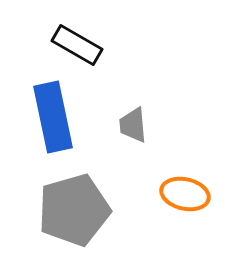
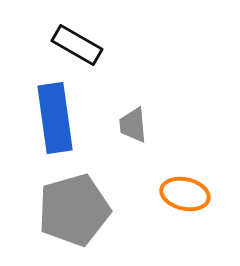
blue rectangle: moved 2 px right, 1 px down; rotated 4 degrees clockwise
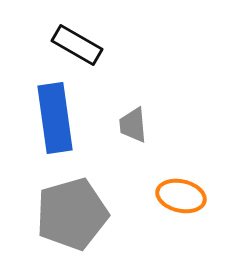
orange ellipse: moved 4 px left, 2 px down
gray pentagon: moved 2 px left, 4 px down
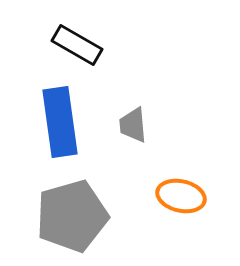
blue rectangle: moved 5 px right, 4 px down
gray pentagon: moved 2 px down
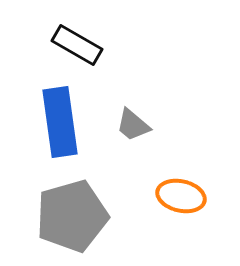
gray trapezoid: rotated 45 degrees counterclockwise
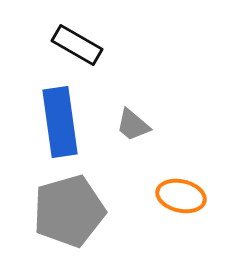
gray pentagon: moved 3 px left, 5 px up
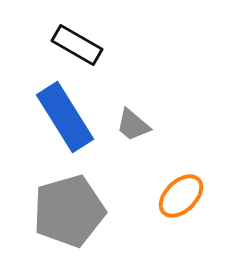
blue rectangle: moved 5 px right, 5 px up; rotated 24 degrees counterclockwise
orange ellipse: rotated 57 degrees counterclockwise
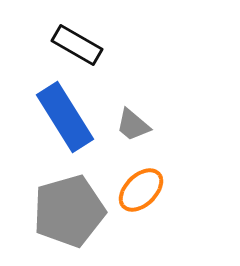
orange ellipse: moved 40 px left, 6 px up
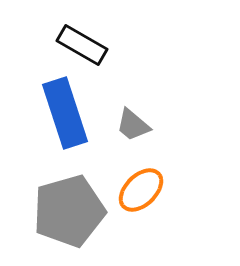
black rectangle: moved 5 px right
blue rectangle: moved 4 px up; rotated 14 degrees clockwise
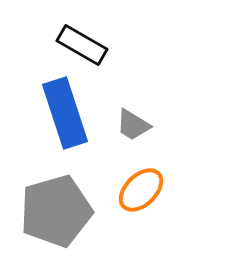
gray trapezoid: rotated 9 degrees counterclockwise
gray pentagon: moved 13 px left
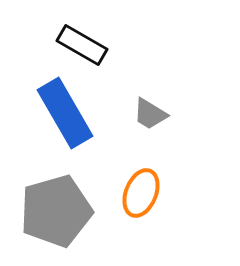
blue rectangle: rotated 12 degrees counterclockwise
gray trapezoid: moved 17 px right, 11 px up
orange ellipse: moved 3 px down; rotated 24 degrees counterclockwise
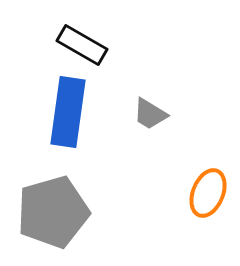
blue rectangle: moved 3 px right, 1 px up; rotated 38 degrees clockwise
orange ellipse: moved 67 px right
gray pentagon: moved 3 px left, 1 px down
